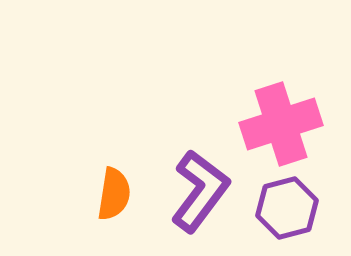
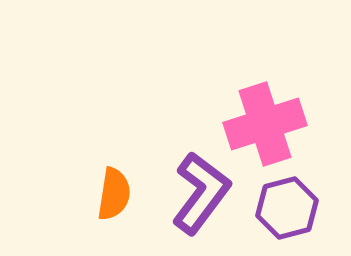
pink cross: moved 16 px left
purple L-shape: moved 1 px right, 2 px down
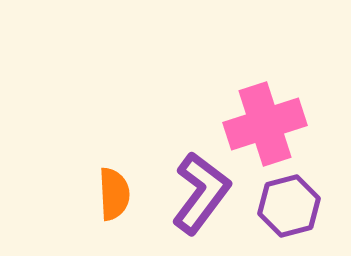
orange semicircle: rotated 12 degrees counterclockwise
purple hexagon: moved 2 px right, 2 px up
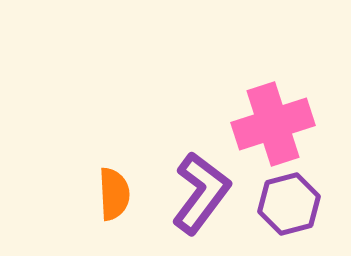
pink cross: moved 8 px right
purple hexagon: moved 2 px up
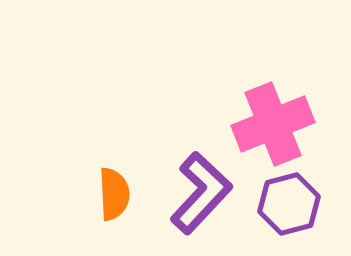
pink cross: rotated 4 degrees counterclockwise
purple L-shape: rotated 6 degrees clockwise
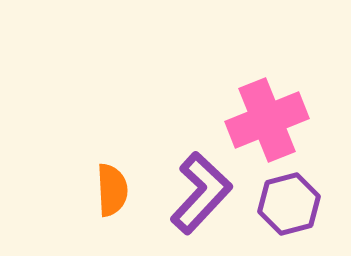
pink cross: moved 6 px left, 4 px up
orange semicircle: moved 2 px left, 4 px up
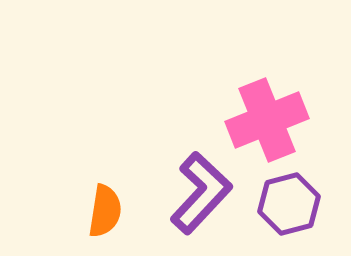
orange semicircle: moved 7 px left, 21 px down; rotated 12 degrees clockwise
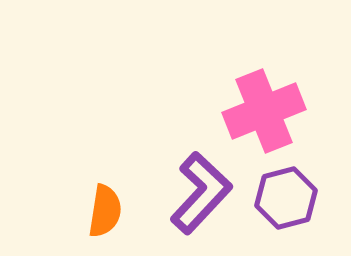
pink cross: moved 3 px left, 9 px up
purple hexagon: moved 3 px left, 6 px up
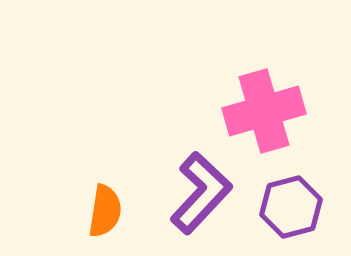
pink cross: rotated 6 degrees clockwise
purple hexagon: moved 5 px right, 9 px down
